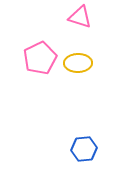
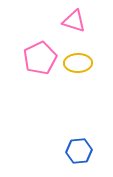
pink triangle: moved 6 px left, 4 px down
blue hexagon: moved 5 px left, 2 px down
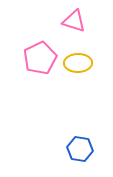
blue hexagon: moved 1 px right, 2 px up; rotated 15 degrees clockwise
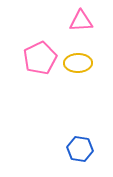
pink triangle: moved 7 px right; rotated 20 degrees counterclockwise
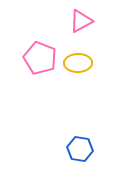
pink triangle: rotated 25 degrees counterclockwise
pink pentagon: rotated 24 degrees counterclockwise
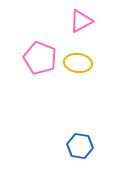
yellow ellipse: rotated 8 degrees clockwise
blue hexagon: moved 3 px up
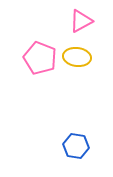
yellow ellipse: moved 1 px left, 6 px up
blue hexagon: moved 4 px left
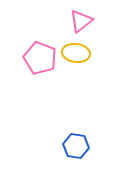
pink triangle: rotated 10 degrees counterclockwise
yellow ellipse: moved 1 px left, 4 px up
